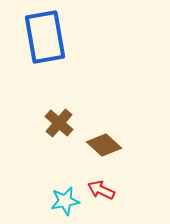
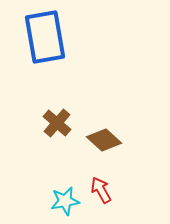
brown cross: moved 2 px left
brown diamond: moved 5 px up
red arrow: rotated 36 degrees clockwise
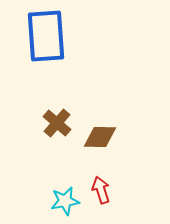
blue rectangle: moved 1 px right, 1 px up; rotated 6 degrees clockwise
brown diamond: moved 4 px left, 3 px up; rotated 40 degrees counterclockwise
red arrow: rotated 12 degrees clockwise
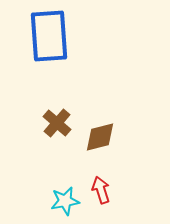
blue rectangle: moved 3 px right
brown diamond: rotated 16 degrees counterclockwise
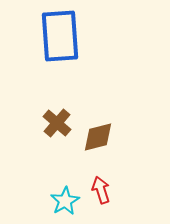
blue rectangle: moved 11 px right
brown diamond: moved 2 px left
cyan star: rotated 20 degrees counterclockwise
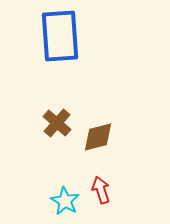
cyan star: rotated 12 degrees counterclockwise
